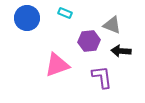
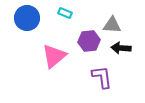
gray triangle: rotated 18 degrees counterclockwise
black arrow: moved 3 px up
pink triangle: moved 3 px left, 9 px up; rotated 20 degrees counterclockwise
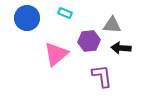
pink triangle: moved 2 px right, 2 px up
purple L-shape: moved 1 px up
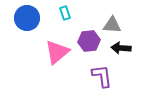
cyan rectangle: rotated 48 degrees clockwise
pink triangle: moved 1 px right, 2 px up
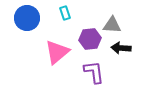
purple hexagon: moved 1 px right, 2 px up
purple L-shape: moved 8 px left, 4 px up
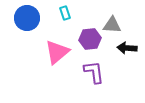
black arrow: moved 6 px right
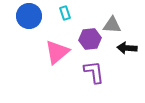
blue circle: moved 2 px right, 2 px up
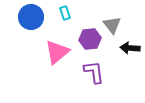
blue circle: moved 2 px right, 1 px down
gray triangle: rotated 48 degrees clockwise
black arrow: moved 3 px right
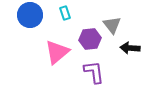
blue circle: moved 1 px left, 2 px up
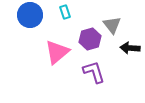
cyan rectangle: moved 1 px up
purple hexagon: rotated 10 degrees counterclockwise
purple L-shape: rotated 10 degrees counterclockwise
